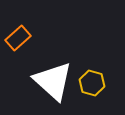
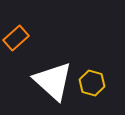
orange rectangle: moved 2 px left
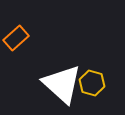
white triangle: moved 9 px right, 3 px down
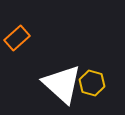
orange rectangle: moved 1 px right
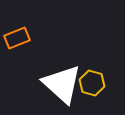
orange rectangle: rotated 20 degrees clockwise
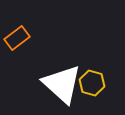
orange rectangle: rotated 15 degrees counterclockwise
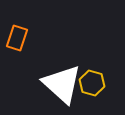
orange rectangle: rotated 35 degrees counterclockwise
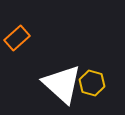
orange rectangle: rotated 30 degrees clockwise
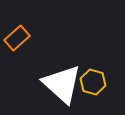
yellow hexagon: moved 1 px right, 1 px up
